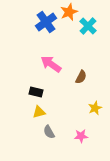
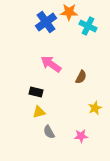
orange star: rotated 24 degrees clockwise
cyan cross: rotated 18 degrees counterclockwise
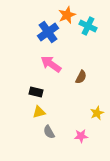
orange star: moved 2 px left, 3 px down; rotated 24 degrees counterclockwise
blue cross: moved 2 px right, 10 px down
yellow star: moved 2 px right, 5 px down
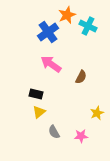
black rectangle: moved 2 px down
yellow triangle: rotated 24 degrees counterclockwise
gray semicircle: moved 5 px right
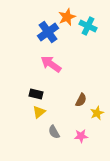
orange star: moved 2 px down
brown semicircle: moved 23 px down
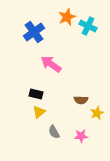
blue cross: moved 14 px left
brown semicircle: rotated 64 degrees clockwise
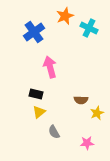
orange star: moved 2 px left, 1 px up
cyan cross: moved 1 px right, 2 px down
pink arrow: moved 1 px left, 3 px down; rotated 40 degrees clockwise
pink star: moved 6 px right, 7 px down
